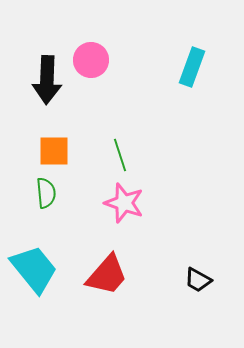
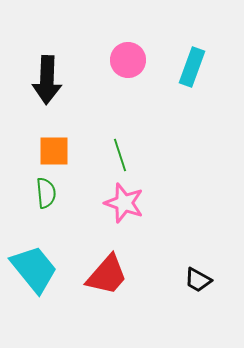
pink circle: moved 37 px right
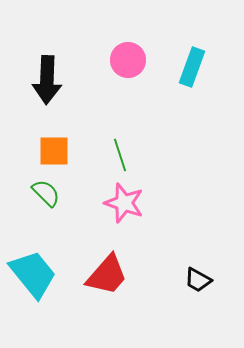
green semicircle: rotated 40 degrees counterclockwise
cyan trapezoid: moved 1 px left, 5 px down
